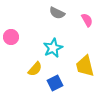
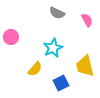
blue square: moved 6 px right
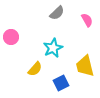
gray semicircle: rotated 70 degrees counterclockwise
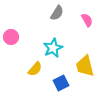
gray semicircle: rotated 14 degrees counterclockwise
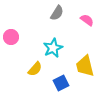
pink semicircle: rotated 24 degrees counterclockwise
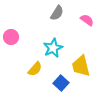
yellow trapezoid: moved 4 px left
blue square: rotated 21 degrees counterclockwise
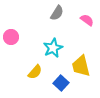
yellow semicircle: moved 3 px down
